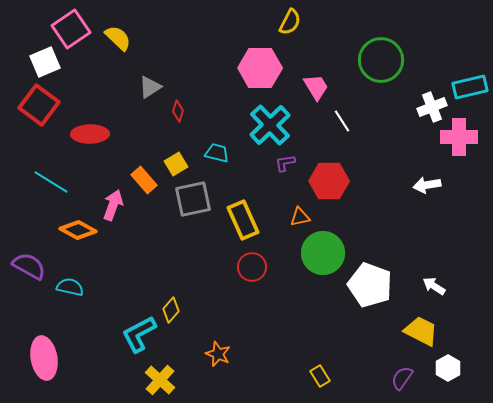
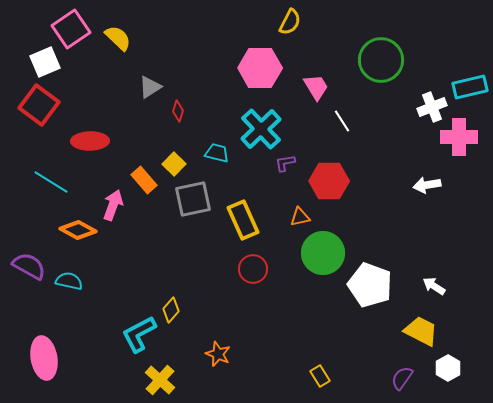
cyan cross at (270, 125): moved 9 px left, 4 px down
red ellipse at (90, 134): moved 7 px down
yellow square at (176, 164): moved 2 px left; rotated 15 degrees counterclockwise
red circle at (252, 267): moved 1 px right, 2 px down
cyan semicircle at (70, 287): moved 1 px left, 6 px up
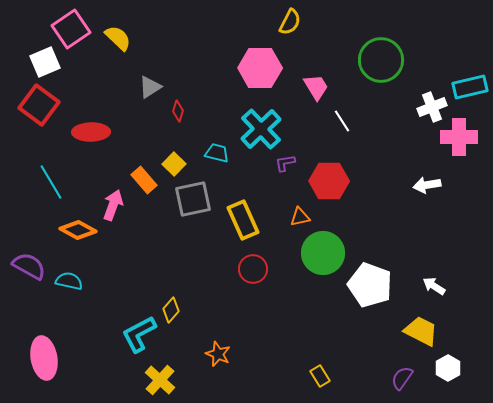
red ellipse at (90, 141): moved 1 px right, 9 px up
cyan line at (51, 182): rotated 27 degrees clockwise
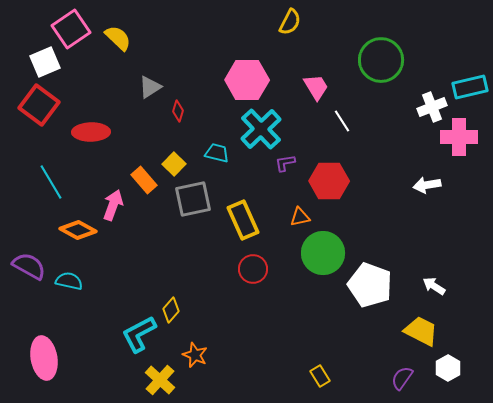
pink hexagon at (260, 68): moved 13 px left, 12 px down
orange star at (218, 354): moved 23 px left, 1 px down
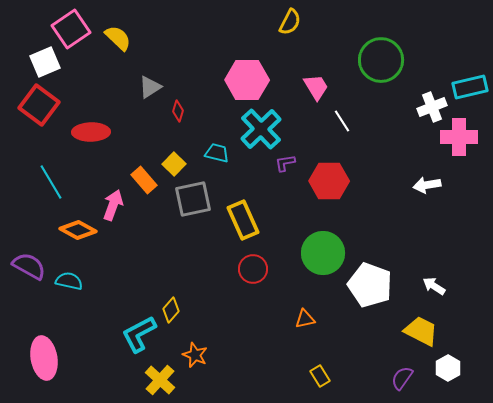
orange triangle at (300, 217): moved 5 px right, 102 px down
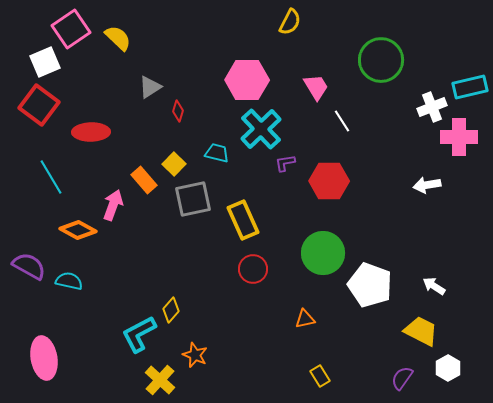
cyan line at (51, 182): moved 5 px up
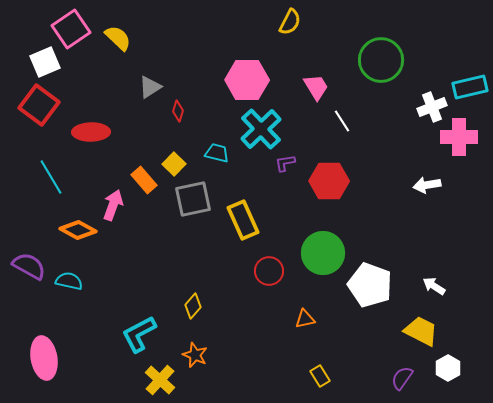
red circle at (253, 269): moved 16 px right, 2 px down
yellow diamond at (171, 310): moved 22 px right, 4 px up
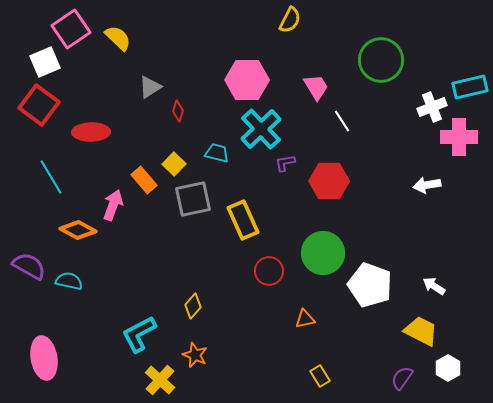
yellow semicircle at (290, 22): moved 2 px up
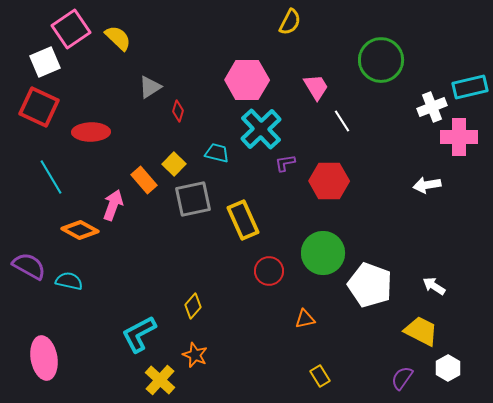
yellow semicircle at (290, 20): moved 2 px down
red square at (39, 105): moved 2 px down; rotated 12 degrees counterclockwise
orange diamond at (78, 230): moved 2 px right
